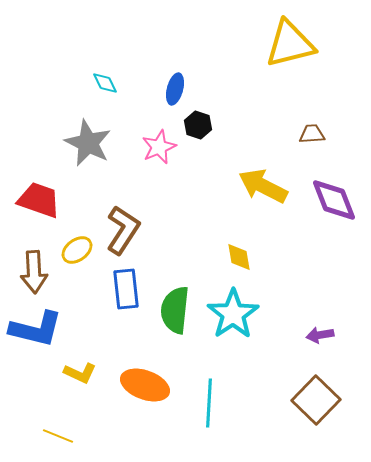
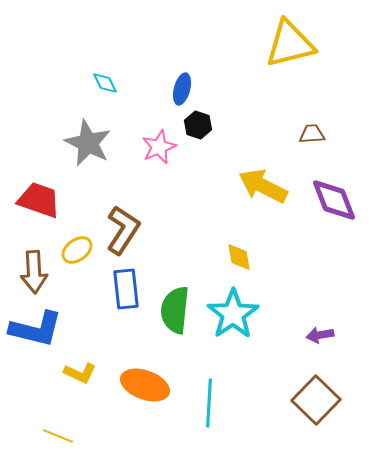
blue ellipse: moved 7 px right
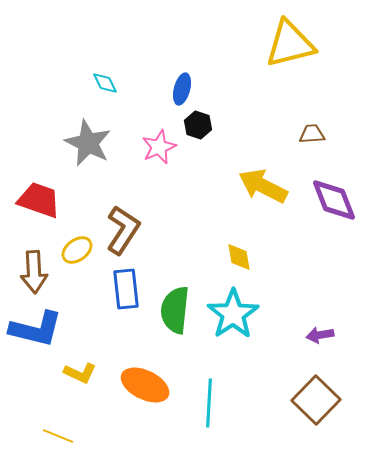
orange ellipse: rotated 6 degrees clockwise
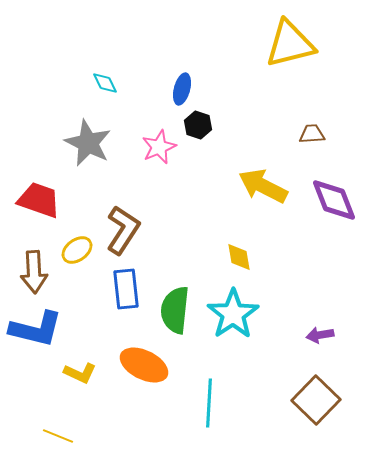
orange ellipse: moved 1 px left, 20 px up
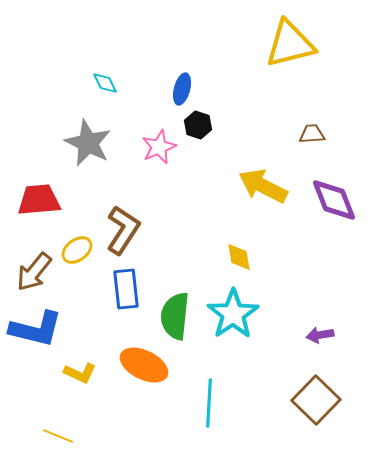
red trapezoid: rotated 24 degrees counterclockwise
brown arrow: rotated 42 degrees clockwise
green semicircle: moved 6 px down
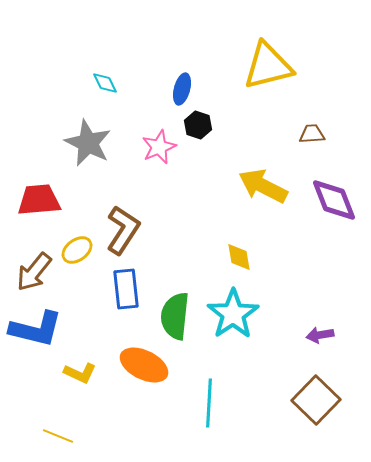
yellow triangle: moved 22 px left, 22 px down
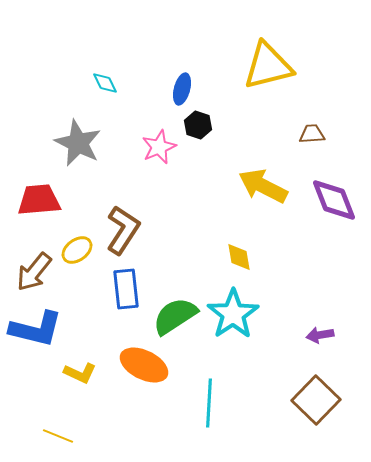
gray star: moved 10 px left
green semicircle: rotated 51 degrees clockwise
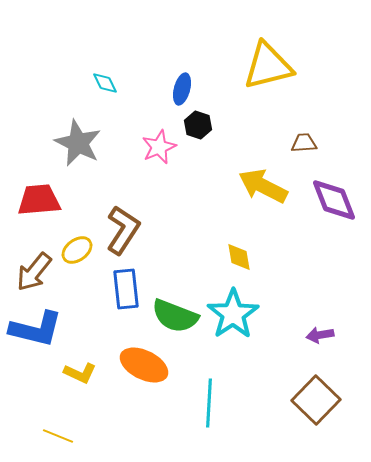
brown trapezoid: moved 8 px left, 9 px down
green semicircle: rotated 126 degrees counterclockwise
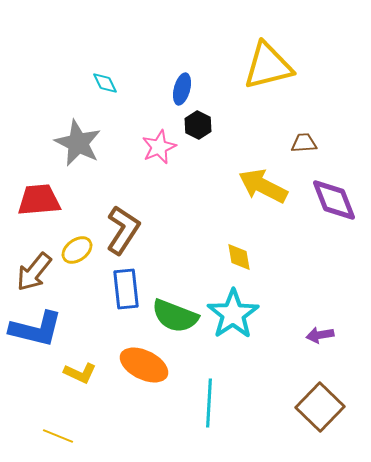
black hexagon: rotated 8 degrees clockwise
brown square: moved 4 px right, 7 px down
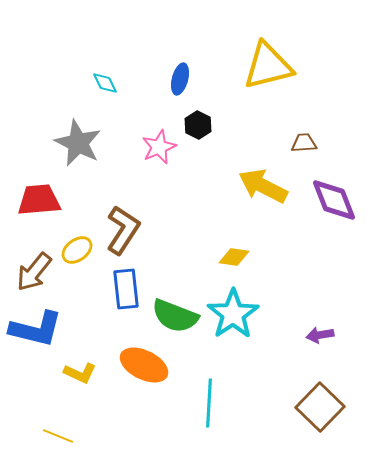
blue ellipse: moved 2 px left, 10 px up
yellow diamond: moved 5 px left; rotated 72 degrees counterclockwise
